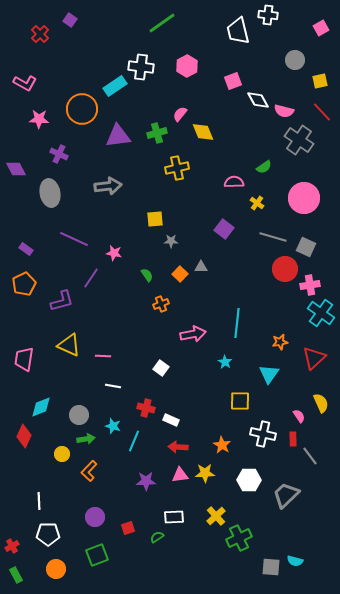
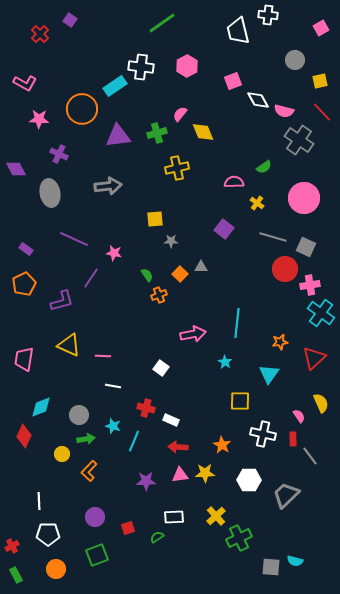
orange cross at (161, 304): moved 2 px left, 9 px up
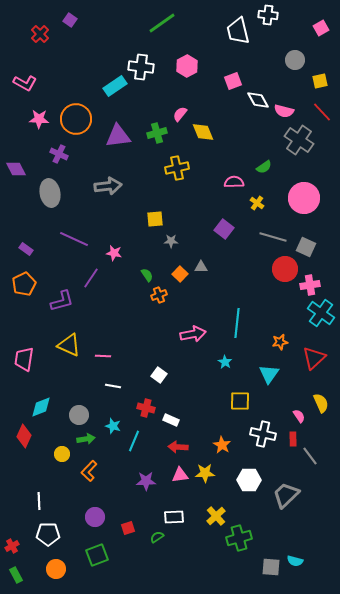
orange circle at (82, 109): moved 6 px left, 10 px down
white square at (161, 368): moved 2 px left, 7 px down
green cross at (239, 538): rotated 10 degrees clockwise
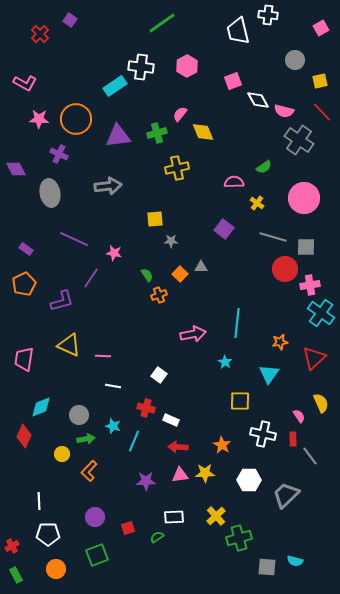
gray square at (306, 247): rotated 24 degrees counterclockwise
gray square at (271, 567): moved 4 px left
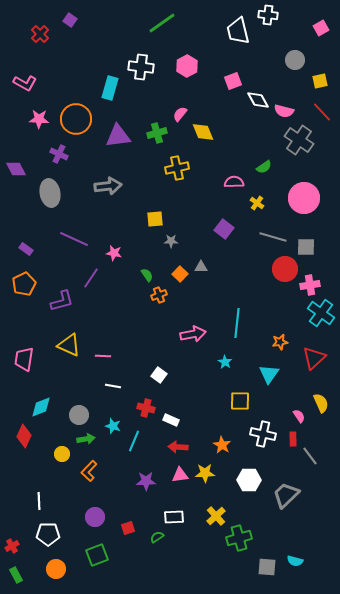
cyan rectangle at (115, 86): moved 5 px left, 2 px down; rotated 40 degrees counterclockwise
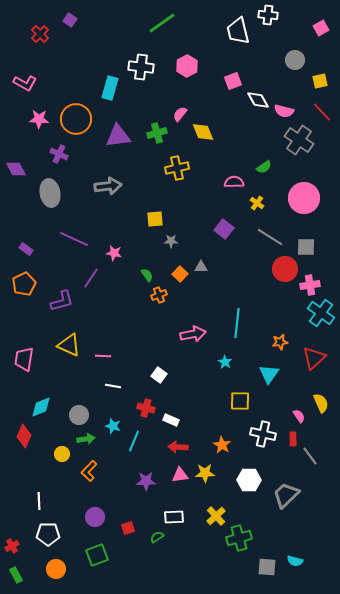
gray line at (273, 237): moved 3 px left; rotated 16 degrees clockwise
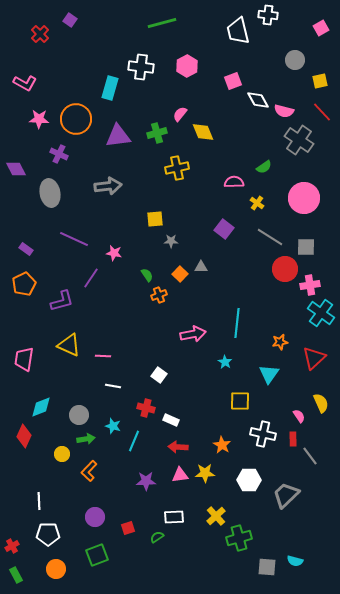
green line at (162, 23): rotated 20 degrees clockwise
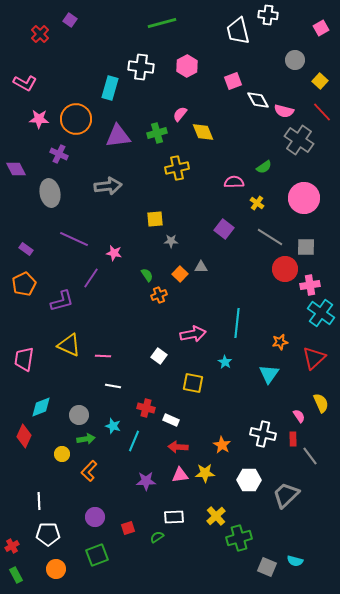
yellow square at (320, 81): rotated 35 degrees counterclockwise
white square at (159, 375): moved 19 px up
yellow square at (240, 401): moved 47 px left, 18 px up; rotated 10 degrees clockwise
gray square at (267, 567): rotated 18 degrees clockwise
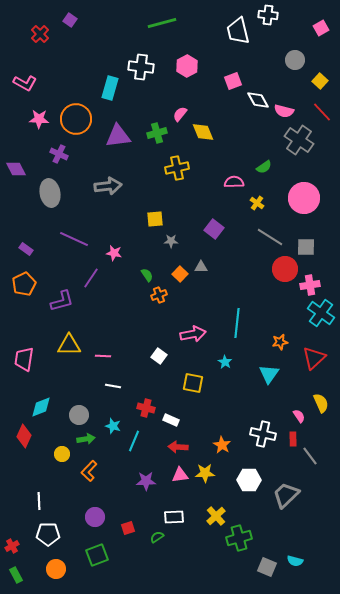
purple square at (224, 229): moved 10 px left
yellow triangle at (69, 345): rotated 25 degrees counterclockwise
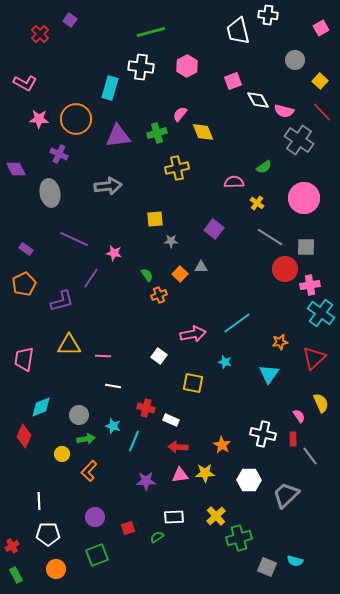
green line at (162, 23): moved 11 px left, 9 px down
cyan line at (237, 323): rotated 48 degrees clockwise
cyan star at (225, 362): rotated 16 degrees counterclockwise
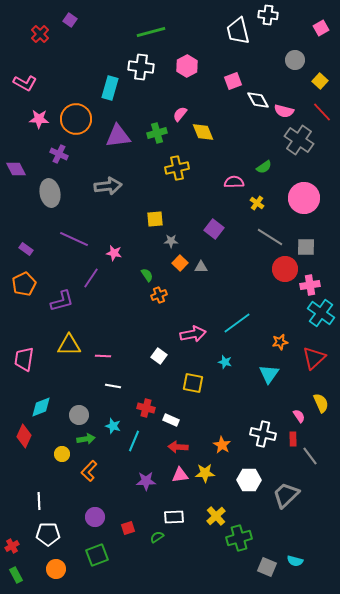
orange square at (180, 274): moved 11 px up
